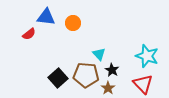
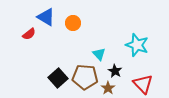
blue triangle: rotated 24 degrees clockwise
cyan star: moved 10 px left, 11 px up
black star: moved 3 px right, 1 px down
brown pentagon: moved 1 px left, 2 px down
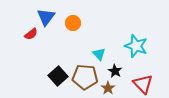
blue triangle: rotated 36 degrees clockwise
red semicircle: moved 2 px right
cyan star: moved 1 px left, 1 px down
black square: moved 2 px up
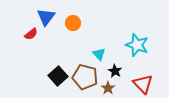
cyan star: moved 1 px right, 1 px up
brown pentagon: rotated 10 degrees clockwise
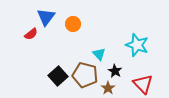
orange circle: moved 1 px down
brown pentagon: moved 2 px up
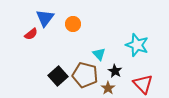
blue triangle: moved 1 px left, 1 px down
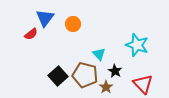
brown star: moved 2 px left, 1 px up
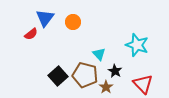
orange circle: moved 2 px up
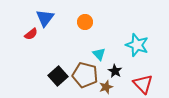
orange circle: moved 12 px right
brown star: rotated 16 degrees clockwise
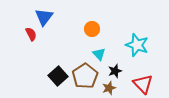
blue triangle: moved 1 px left, 1 px up
orange circle: moved 7 px right, 7 px down
red semicircle: rotated 80 degrees counterclockwise
black star: rotated 24 degrees clockwise
brown pentagon: moved 1 px down; rotated 25 degrees clockwise
brown star: moved 3 px right, 1 px down
